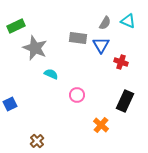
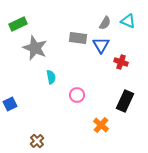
green rectangle: moved 2 px right, 2 px up
cyan semicircle: moved 3 px down; rotated 56 degrees clockwise
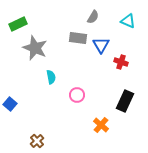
gray semicircle: moved 12 px left, 6 px up
blue square: rotated 24 degrees counterclockwise
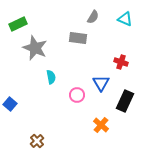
cyan triangle: moved 3 px left, 2 px up
blue triangle: moved 38 px down
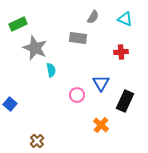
red cross: moved 10 px up; rotated 24 degrees counterclockwise
cyan semicircle: moved 7 px up
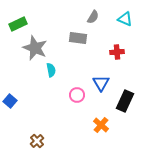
red cross: moved 4 px left
blue square: moved 3 px up
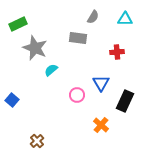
cyan triangle: rotated 21 degrees counterclockwise
cyan semicircle: rotated 120 degrees counterclockwise
blue square: moved 2 px right, 1 px up
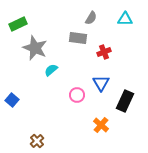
gray semicircle: moved 2 px left, 1 px down
red cross: moved 13 px left; rotated 16 degrees counterclockwise
